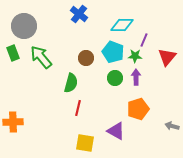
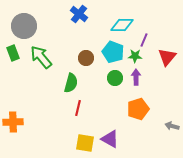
purple triangle: moved 6 px left, 8 px down
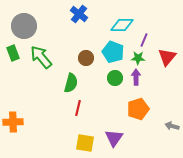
green star: moved 3 px right, 2 px down
purple triangle: moved 4 px right, 1 px up; rotated 36 degrees clockwise
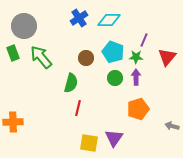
blue cross: moved 4 px down; rotated 18 degrees clockwise
cyan diamond: moved 13 px left, 5 px up
green star: moved 2 px left, 1 px up
yellow square: moved 4 px right
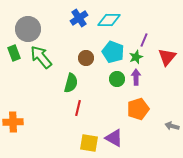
gray circle: moved 4 px right, 3 px down
green rectangle: moved 1 px right
green star: rotated 24 degrees counterclockwise
green circle: moved 2 px right, 1 px down
purple triangle: rotated 36 degrees counterclockwise
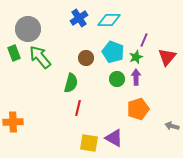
green arrow: moved 1 px left
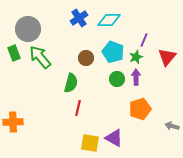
orange pentagon: moved 2 px right
yellow square: moved 1 px right
